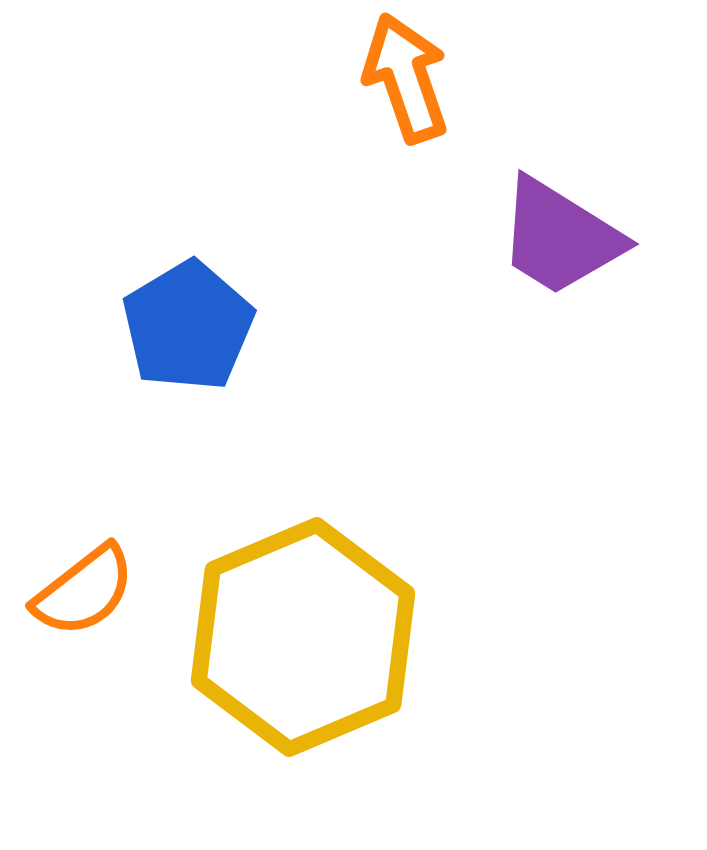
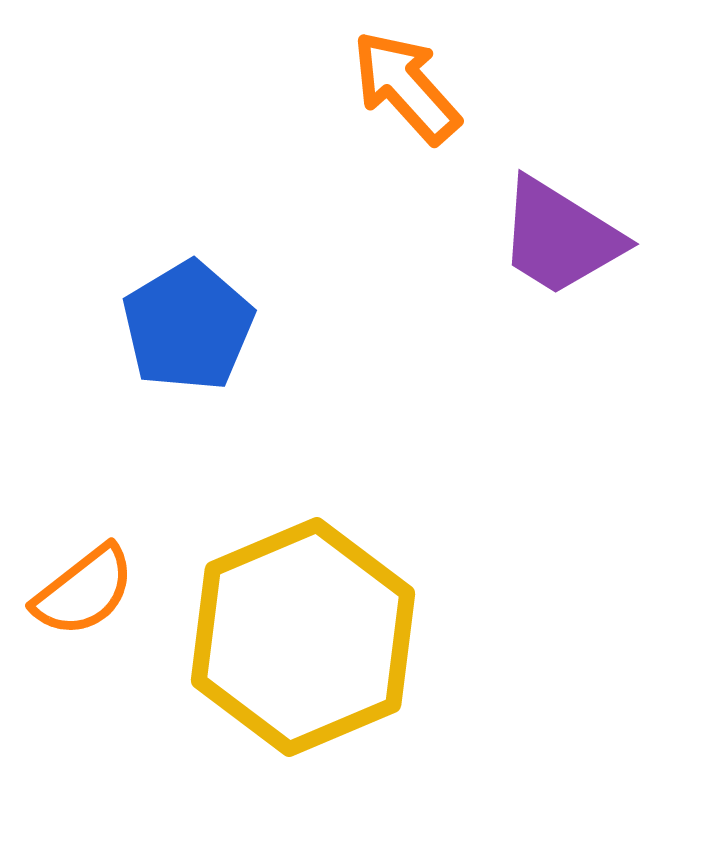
orange arrow: moved 9 px down; rotated 23 degrees counterclockwise
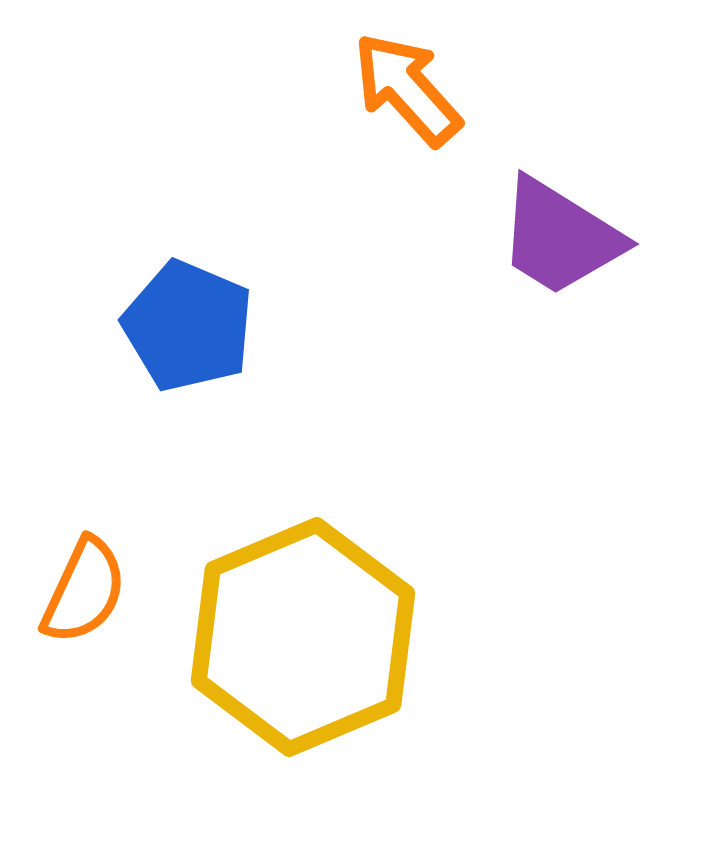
orange arrow: moved 1 px right, 2 px down
blue pentagon: rotated 18 degrees counterclockwise
orange semicircle: rotated 27 degrees counterclockwise
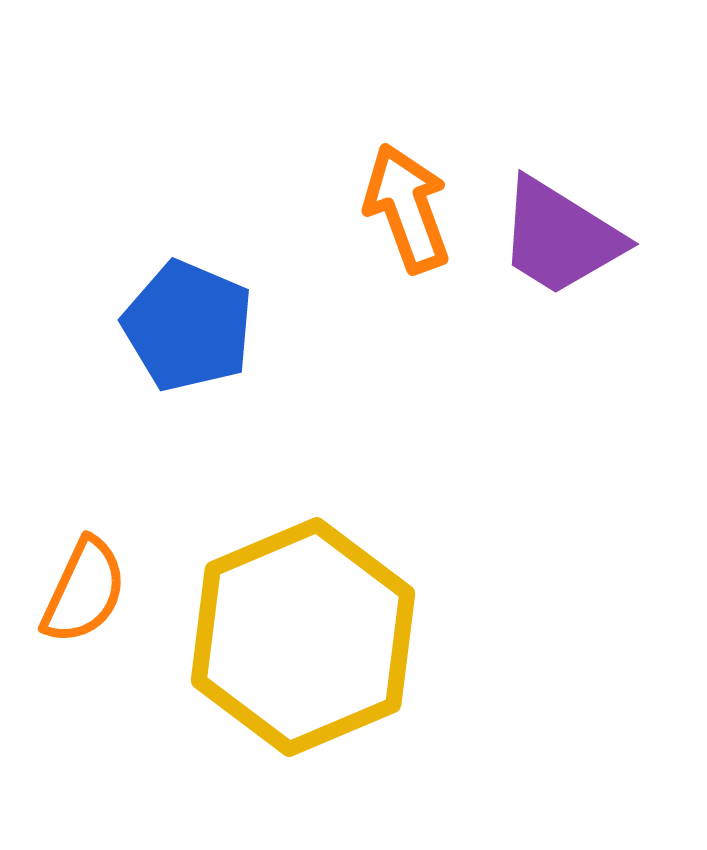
orange arrow: moved 119 px down; rotated 22 degrees clockwise
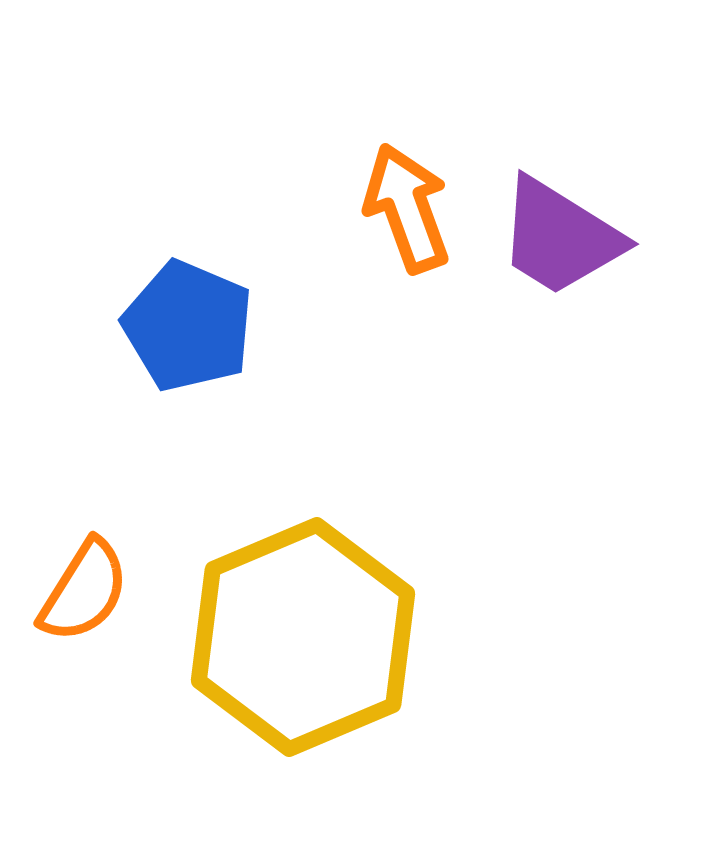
orange semicircle: rotated 7 degrees clockwise
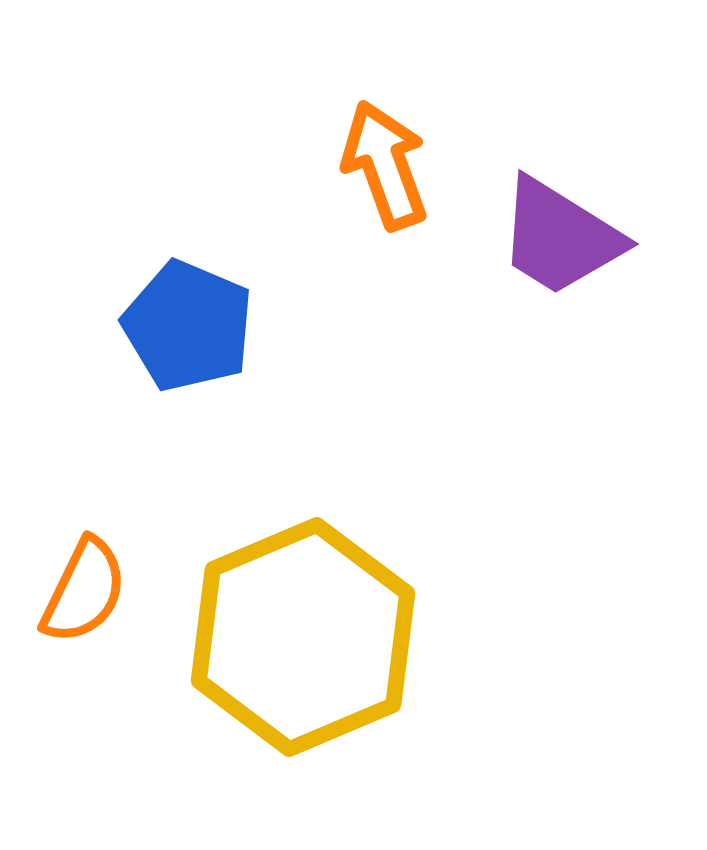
orange arrow: moved 22 px left, 43 px up
orange semicircle: rotated 6 degrees counterclockwise
